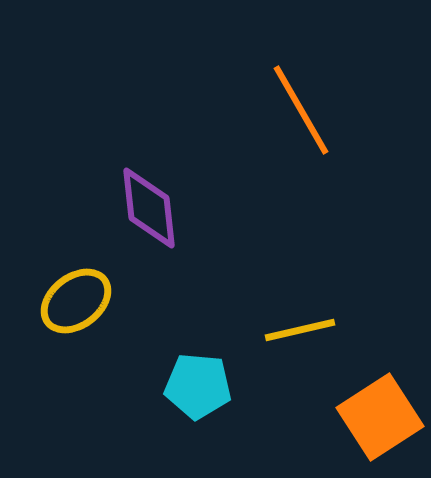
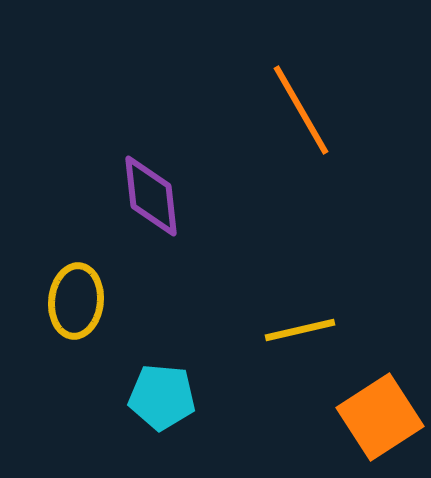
purple diamond: moved 2 px right, 12 px up
yellow ellipse: rotated 46 degrees counterclockwise
cyan pentagon: moved 36 px left, 11 px down
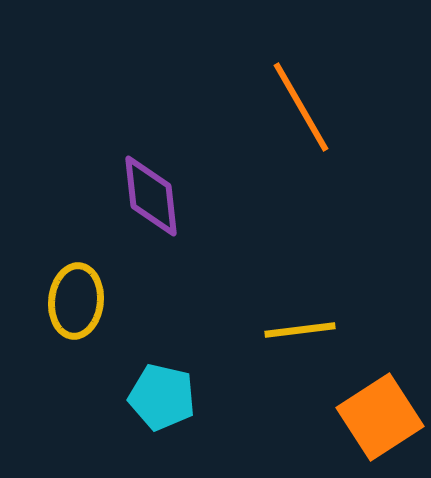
orange line: moved 3 px up
yellow line: rotated 6 degrees clockwise
cyan pentagon: rotated 8 degrees clockwise
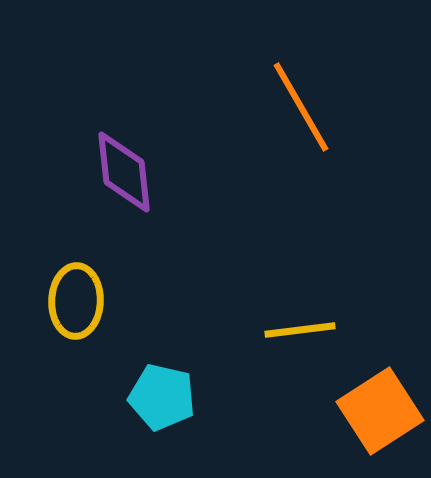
purple diamond: moved 27 px left, 24 px up
yellow ellipse: rotated 4 degrees counterclockwise
orange square: moved 6 px up
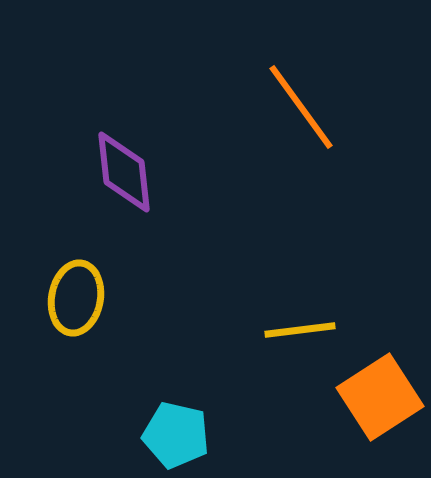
orange line: rotated 6 degrees counterclockwise
yellow ellipse: moved 3 px up; rotated 8 degrees clockwise
cyan pentagon: moved 14 px right, 38 px down
orange square: moved 14 px up
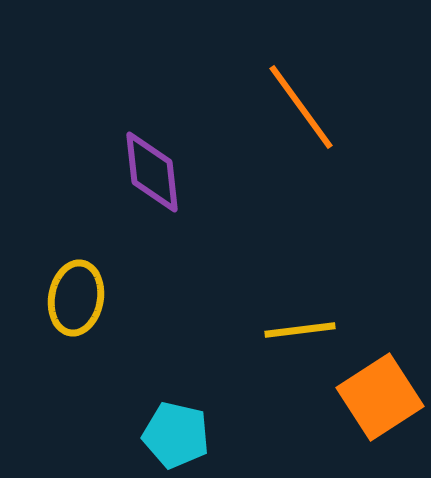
purple diamond: moved 28 px right
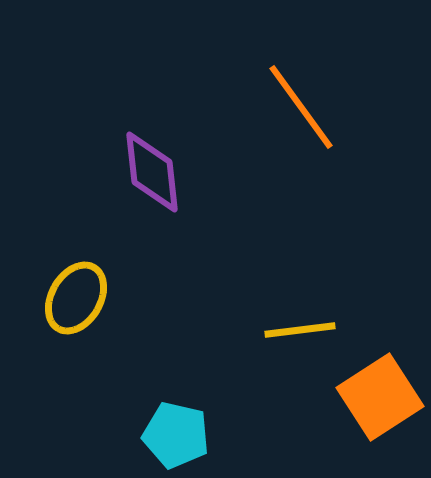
yellow ellipse: rotated 20 degrees clockwise
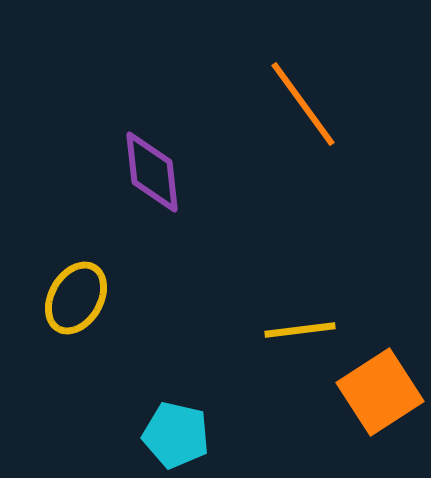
orange line: moved 2 px right, 3 px up
orange square: moved 5 px up
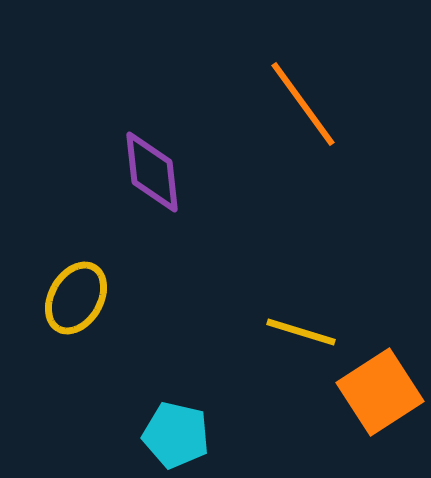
yellow line: moved 1 px right, 2 px down; rotated 24 degrees clockwise
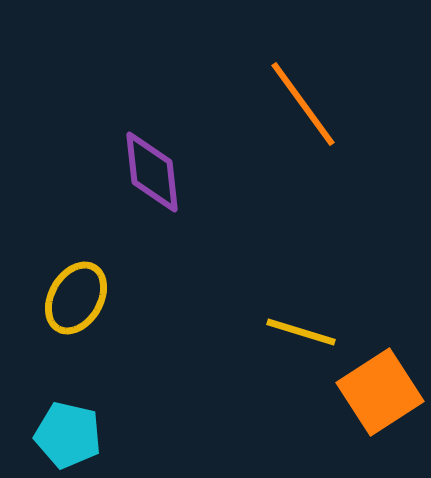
cyan pentagon: moved 108 px left
